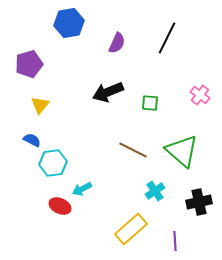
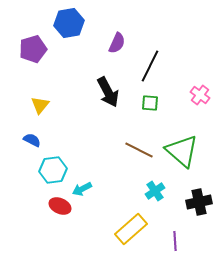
black line: moved 17 px left, 28 px down
purple pentagon: moved 4 px right, 15 px up
black arrow: rotated 96 degrees counterclockwise
brown line: moved 6 px right
cyan hexagon: moved 7 px down
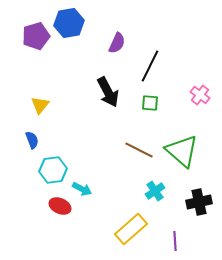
purple pentagon: moved 3 px right, 13 px up
blue semicircle: rotated 42 degrees clockwise
cyan arrow: rotated 126 degrees counterclockwise
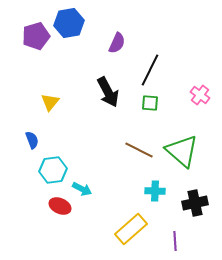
black line: moved 4 px down
yellow triangle: moved 10 px right, 3 px up
cyan cross: rotated 36 degrees clockwise
black cross: moved 4 px left, 1 px down
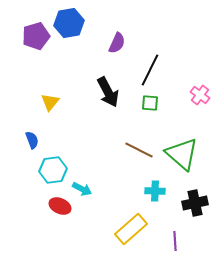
green triangle: moved 3 px down
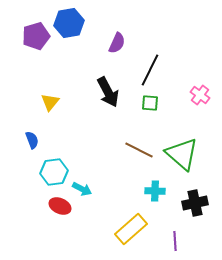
cyan hexagon: moved 1 px right, 2 px down
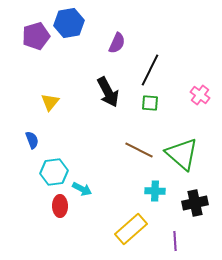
red ellipse: rotated 65 degrees clockwise
